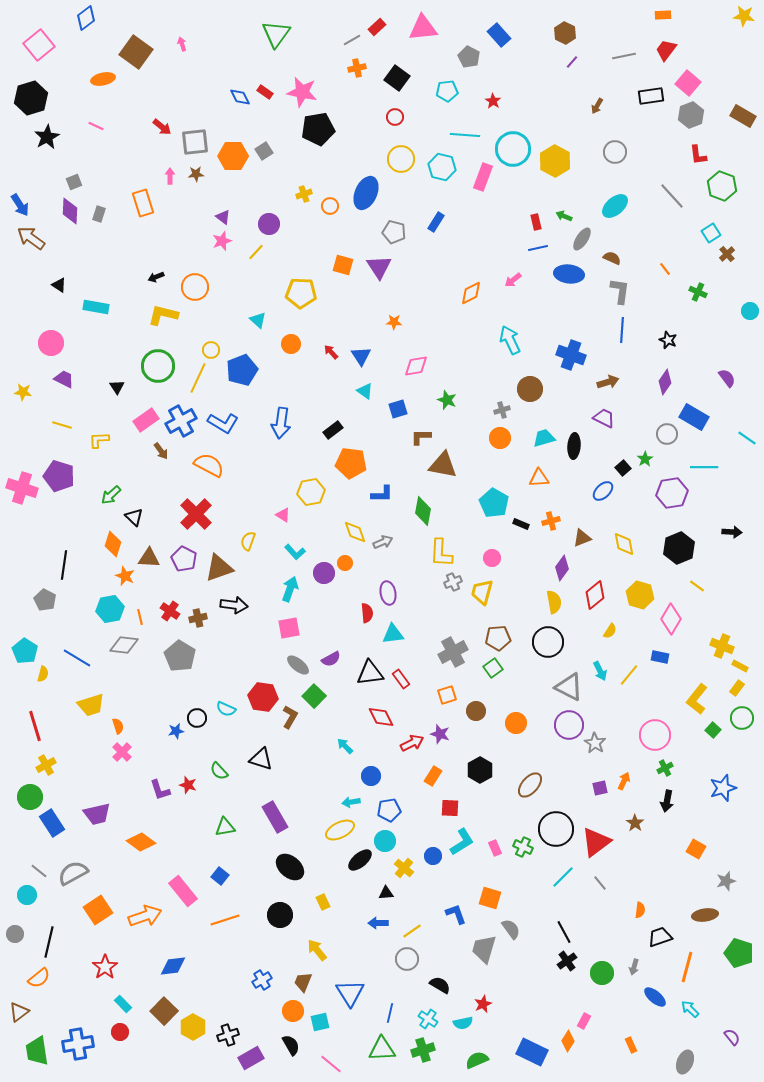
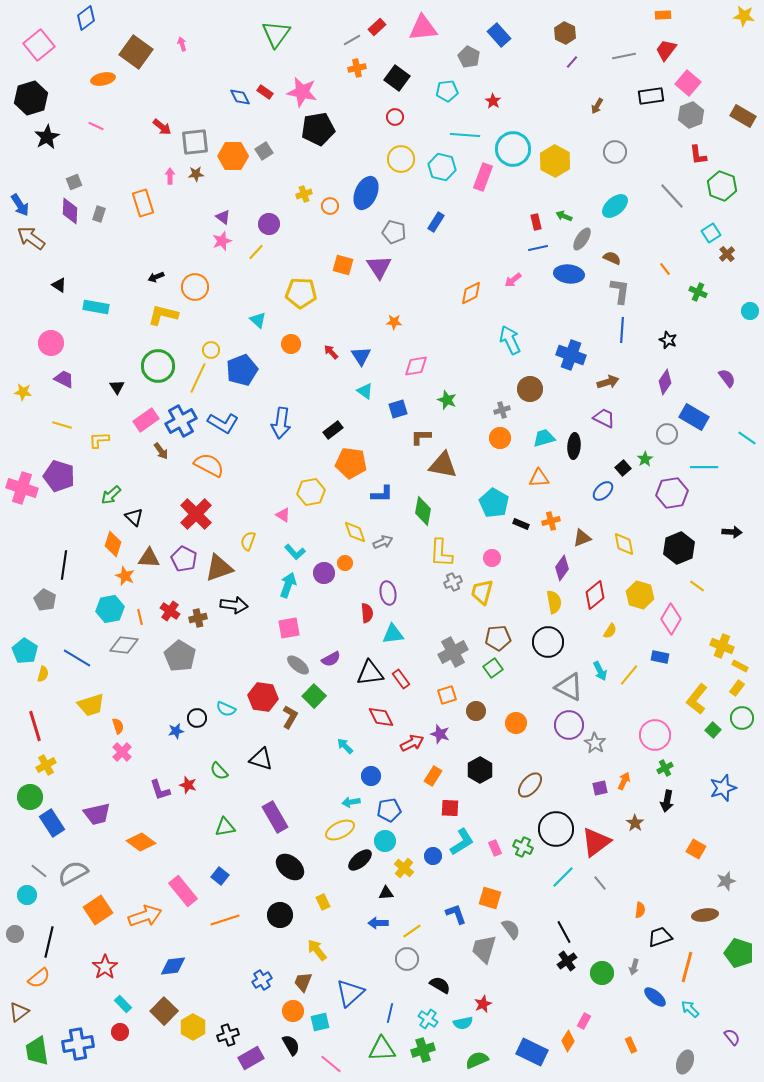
cyan arrow at (290, 589): moved 2 px left, 4 px up
blue triangle at (350, 993): rotated 20 degrees clockwise
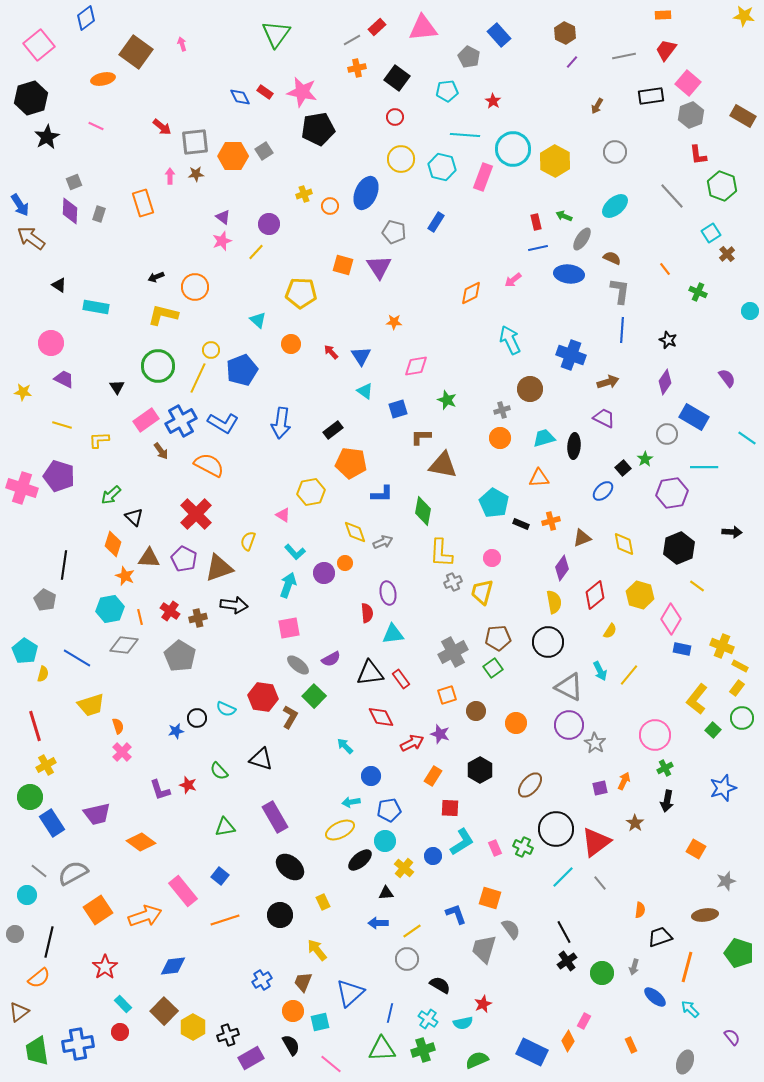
blue rectangle at (660, 657): moved 22 px right, 8 px up
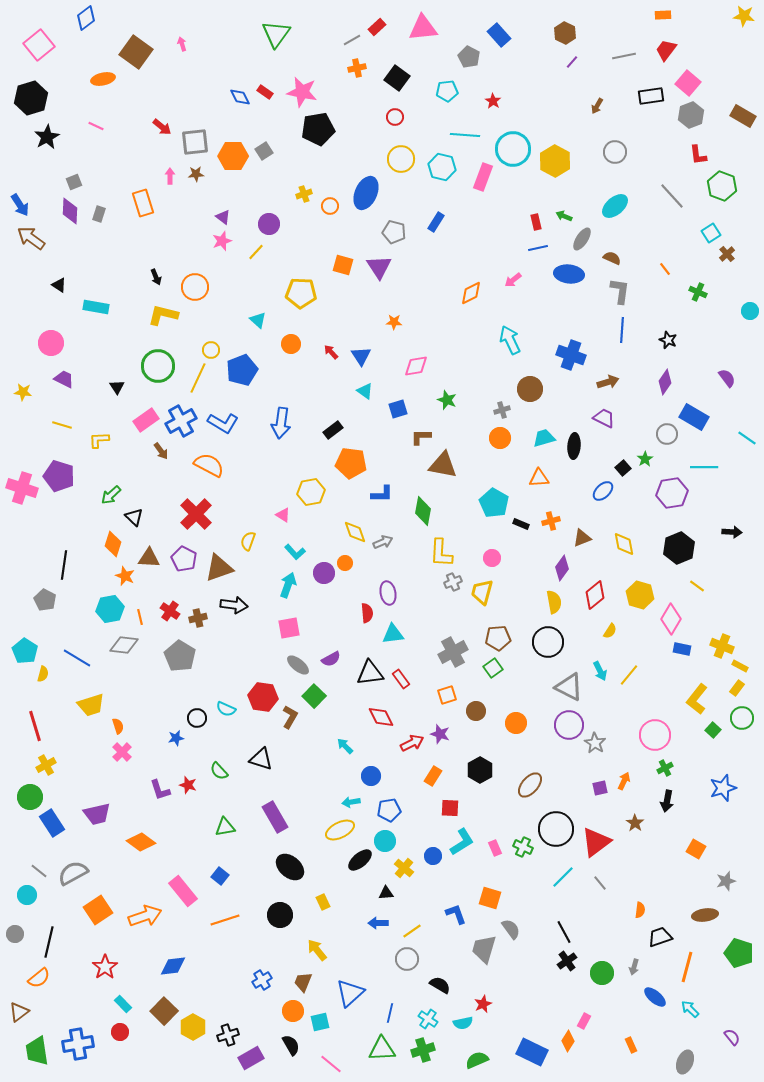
black arrow at (156, 277): rotated 91 degrees counterclockwise
blue star at (176, 731): moved 7 px down
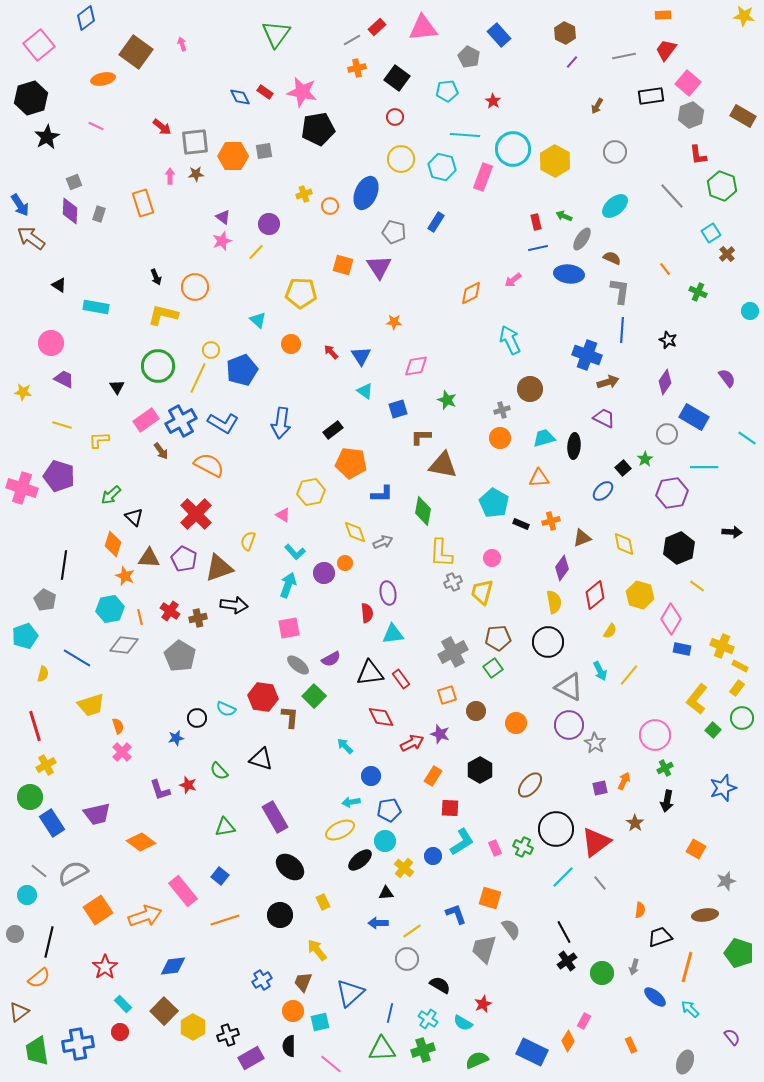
gray square at (264, 151): rotated 24 degrees clockwise
blue cross at (571, 355): moved 16 px right
cyan pentagon at (25, 651): moved 15 px up; rotated 20 degrees clockwise
brown L-shape at (290, 717): rotated 25 degrees counterclockwise
cyan semicircle at (463, 1023): rotated 42 degrees clockwise
black semicircle at (291, 1045): moved 2 px left, 1 px down; rotated 150 degrees counterclockwise
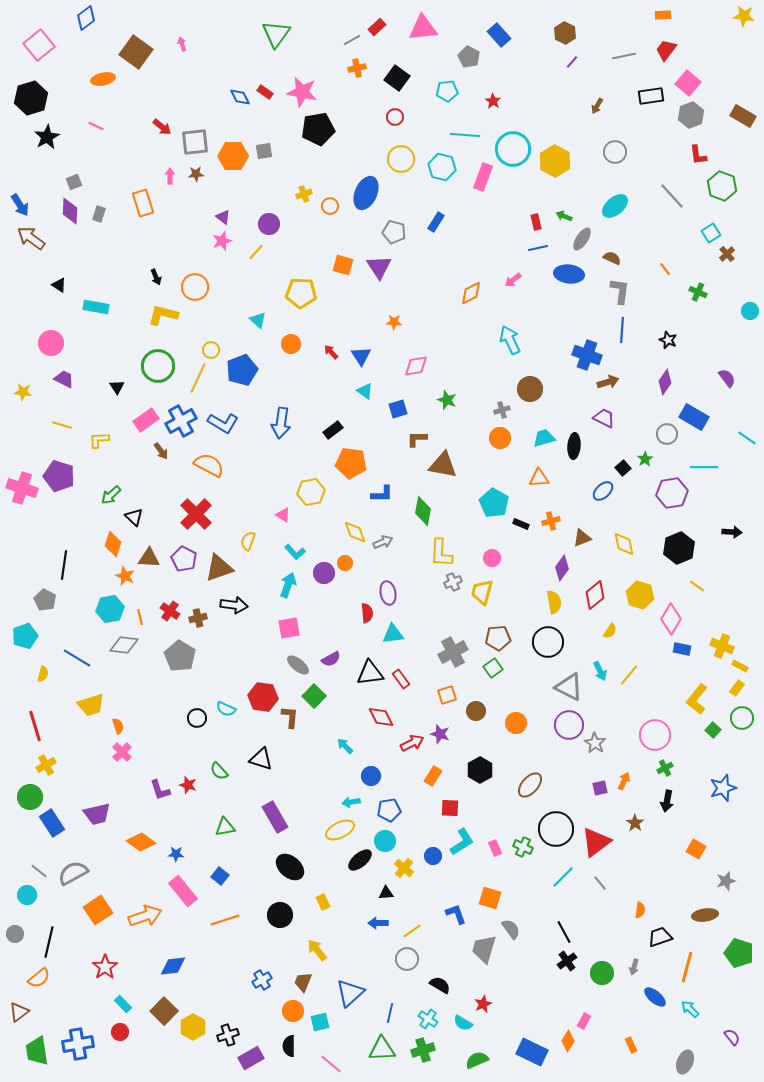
brown L-shape at (421, 437): moved 4 px left, 2 px down
blue star at (176, 738): moved 116 px down; rotated 14 degrees clockwise
